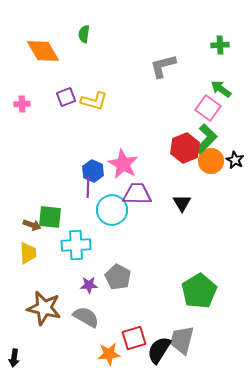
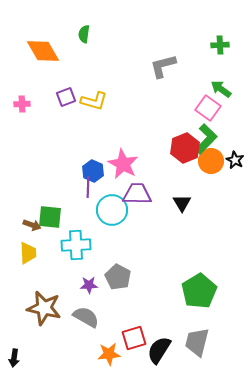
gray trapezoid: moved 15 px right, 2 px down
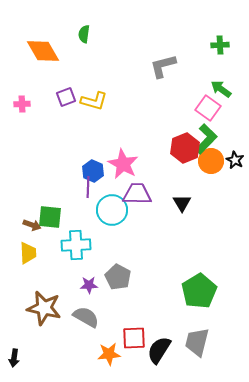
red square: rotated 15 degrees clockwise
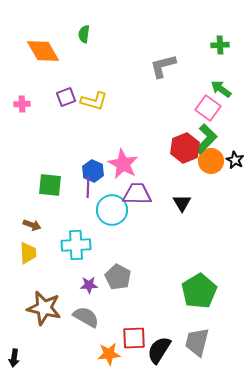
green square: moved 32 px up
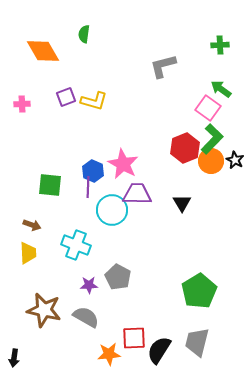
green L-shape: moved 6 px right
cyan cross: rotated 24 degrees clockwise
brown star: moved 2 px down
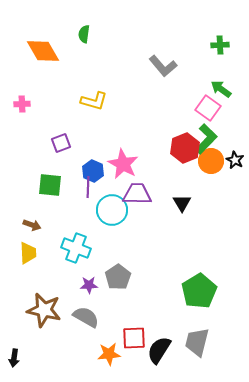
gray L-shape: rotated 116 degrees counterclockwise
purple square: moved 5 px left, 46 px down
green L-shape: moved 6 px left
cyan cross: moved 3 px down
gray pentagon: rotated 10 degrees clockwise
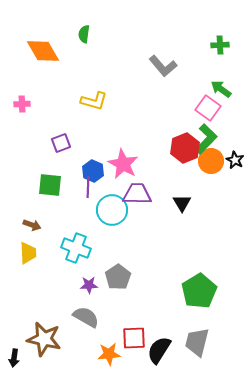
brown star: moved 29 px down
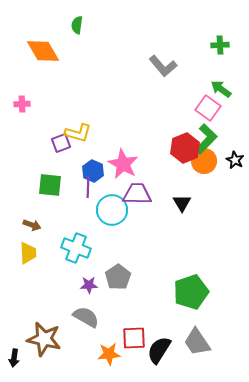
green semicircle: moved 7 px left, 9 px up
yellow L-shape: moved 16 px left, 32 px down
orange circle: moved 7 px left
green pentagon: moved 8 px left, 1 px down; rotated 12 degrees clockwise
gray trapezoid: rotated 48 degrees counterclockwise
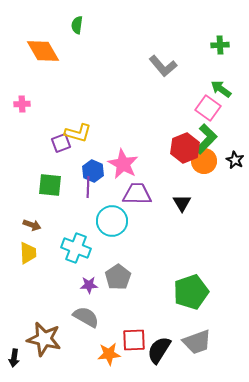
cyan circle: moved 11 px down
red square: moved 2 px down
gray trapezoid: rotated 76 degrees counterclockwise
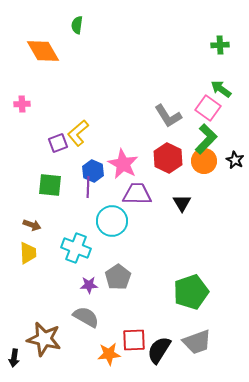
gray L-shape: moved 5 px right, 50 px down; rotated 8 degrees clockwise
yellow L-shape: rotated 124 degrees clockwise
purple square: moved 3 px left
red hexagon: moved 17 px left, 10 px down; rotated 12 degrees counterclockwise
